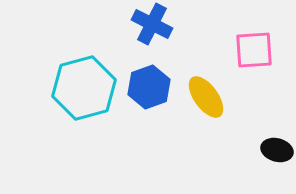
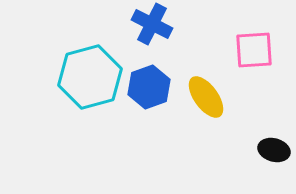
cyan hexagon: moved 6 px right, 11 px up
black ellipse: moved 3 px left
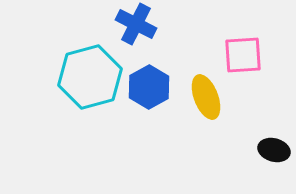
blue cross: moved 16 px left
pink square: moved 11 px left, 5 px down
blue hexagon: rotated 9 degrees counterclockwise
yellow ellipse: rotated 15 degrees clockwise
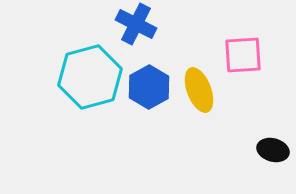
yellow ellipse: moved 7 px left, 7 px up
black ellipse: moved 1 px left
